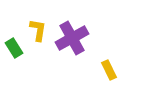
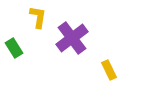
yellow L-shape: moved 13 px up
purple cross: rotated 8 degrees counterclockwise
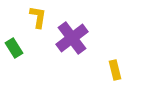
yellow rectangle: moved 6 px right; rotated 12 degrees clockwise
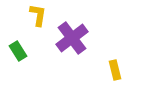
yellow L-shape: moved 2 px up
green rectangle: moved 4 px right, 3 px down
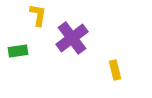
green rectangle: rotated 66 degrees counterclockwise
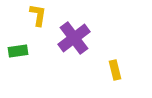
purple cross: moved 2 px right
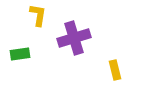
purple cross: rotated 20 degrees clockwise
green rectangle: moved 2 px right, 3 px down
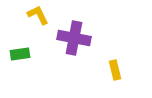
yellow L-shape: rotated 35 degrees counterclockwise
purple cross: rotated 28 degrees clockwise
